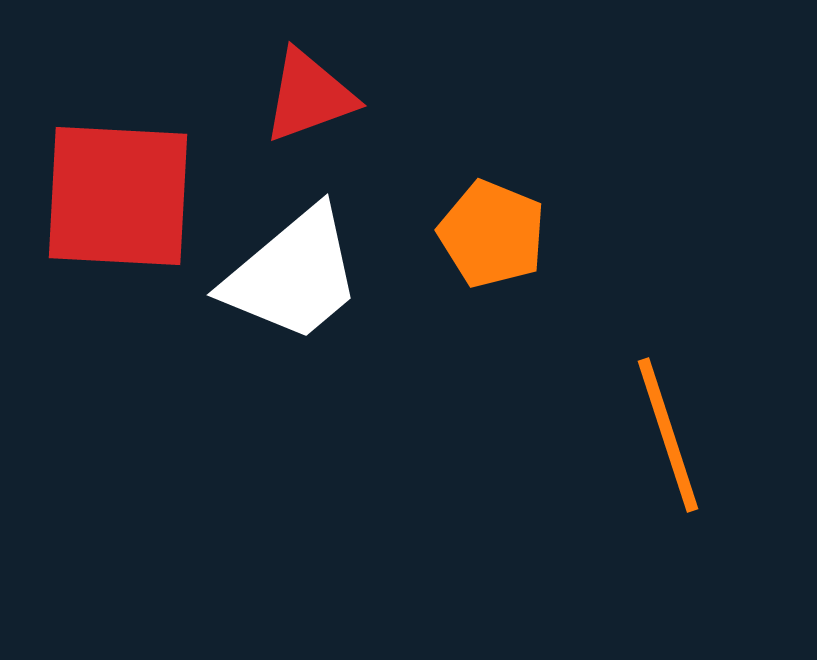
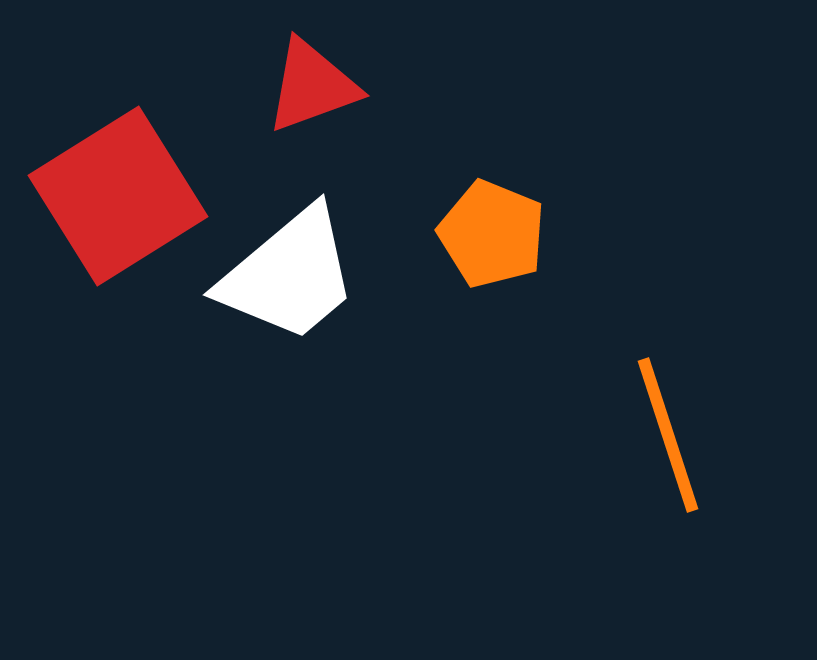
red triangle: moved 3 px right, 10 px up
red square: rotated 35 degrees counterclockwise
white trapezoid: moved 4 px left
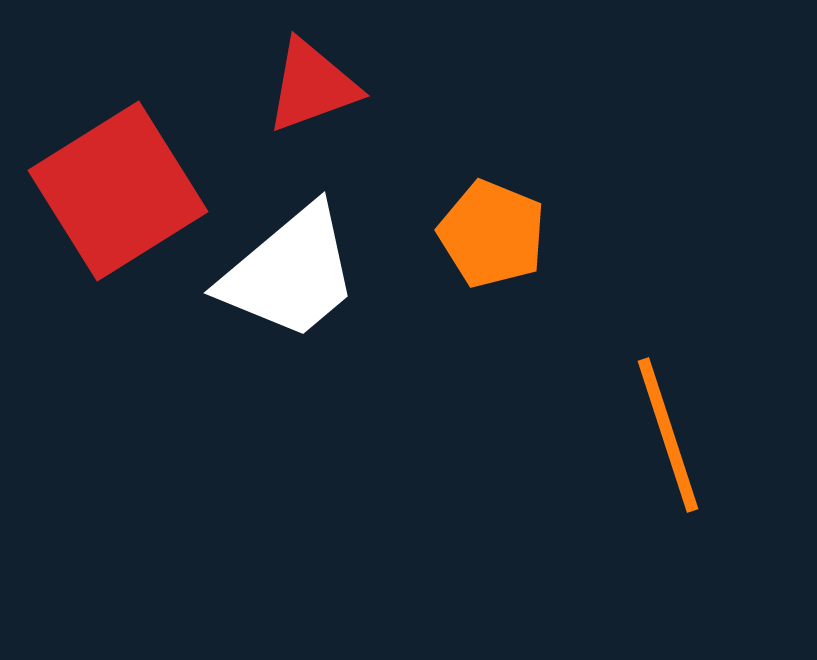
red square: moved 5 px up
white trapezoid: moved 1 px right, 2 px up
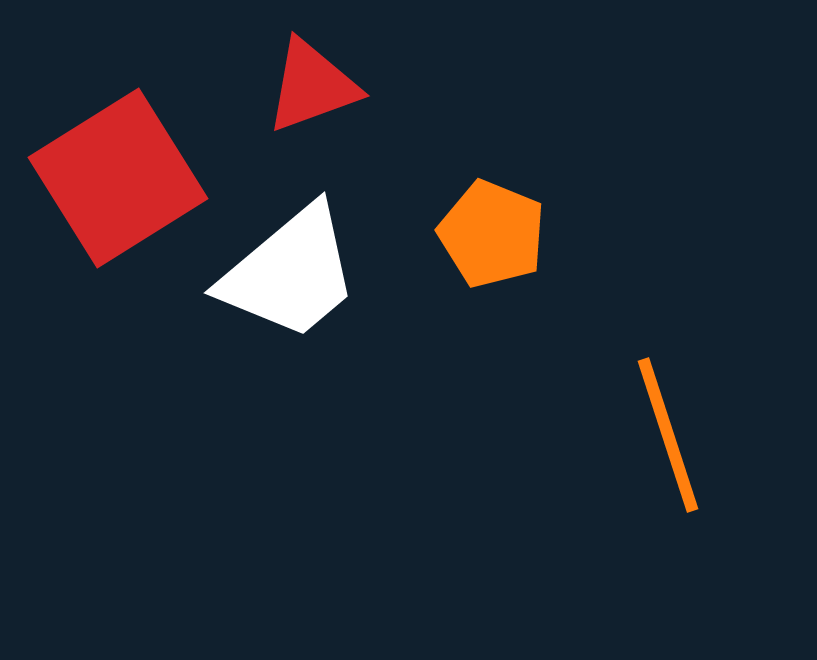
red square: moved 13 px up
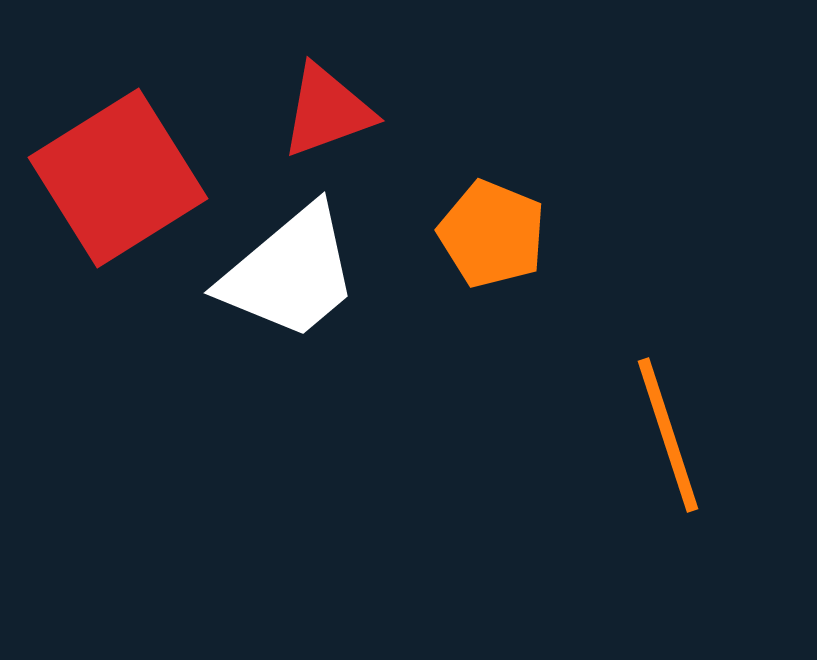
red triangle: moved 15 px right, 25 px down
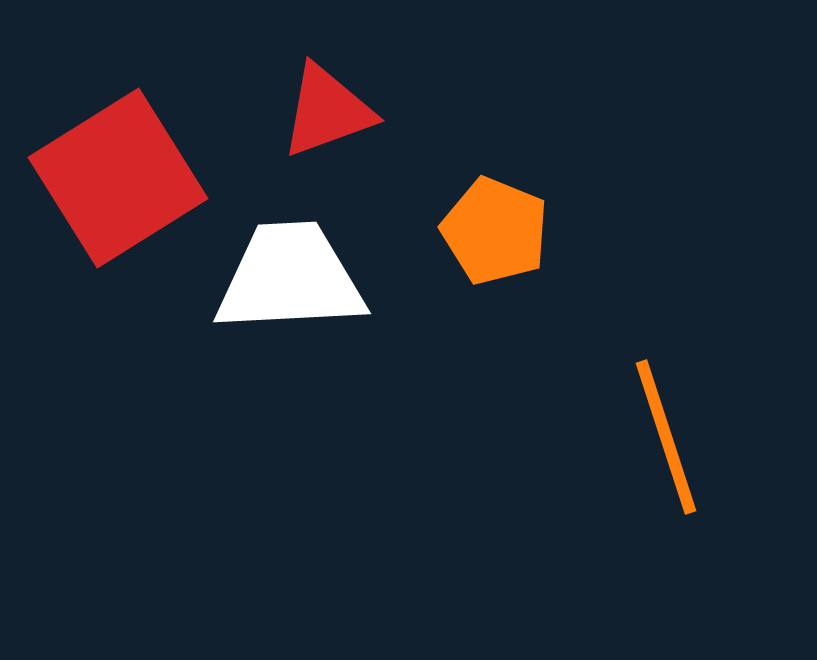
orange pentagon: moved 3 px right, 3 px up
white trapezoid: moved 5 px down; rotated 143 degrees counterclockwise
orange line: moved 2 px left, 2 px down
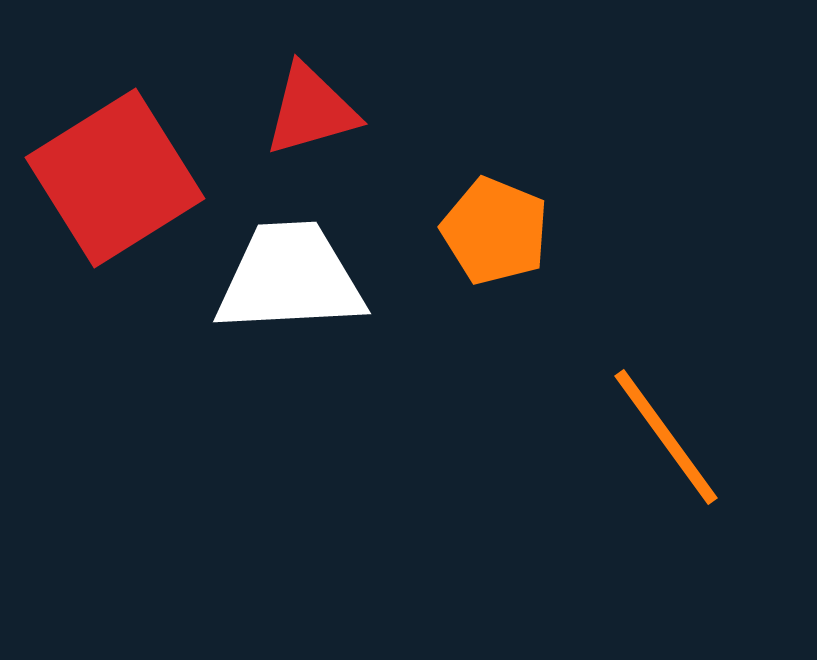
red triangle: moved 16 px left, 1 px up; rotated 4 degrees clockwise
red square: moved 3 px left
orange line: rotated 18 degrees counterclockwise
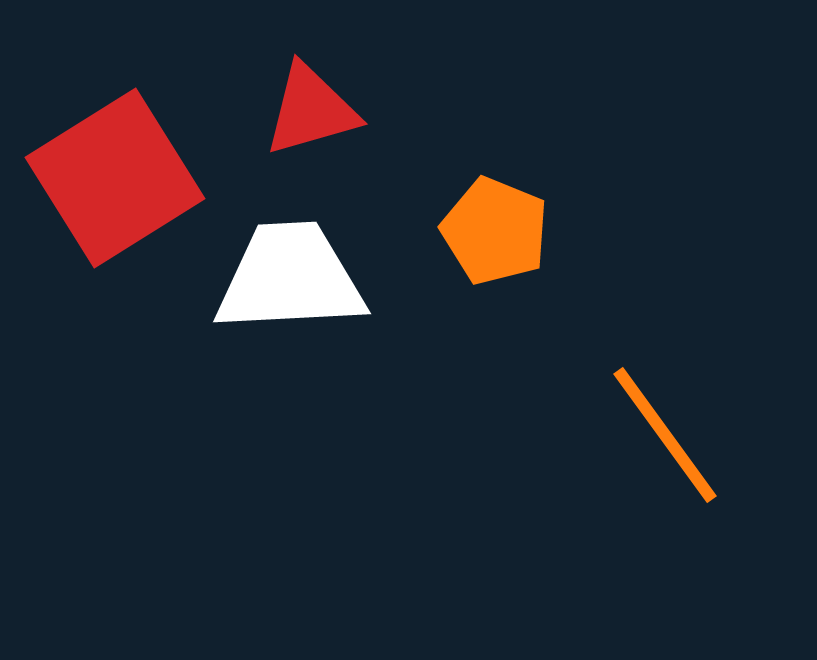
orange line: moved 1 px left, 2 px up
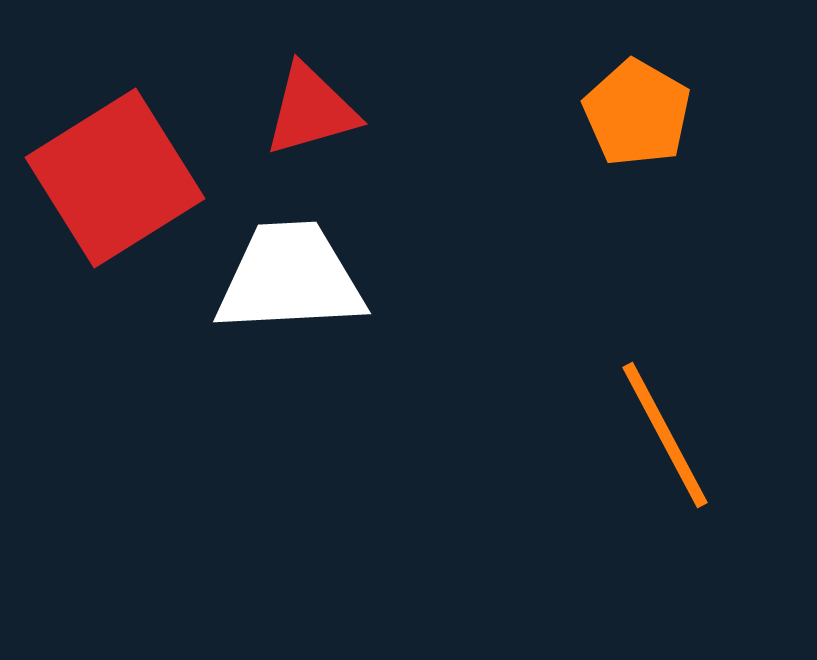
orange pentagon: moved 142 px right, 118 px up; rotated 8 degrees clockwise
orange line: rotated 8 degrees clockwise
